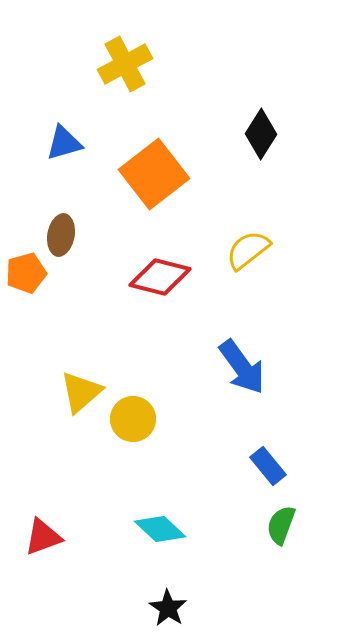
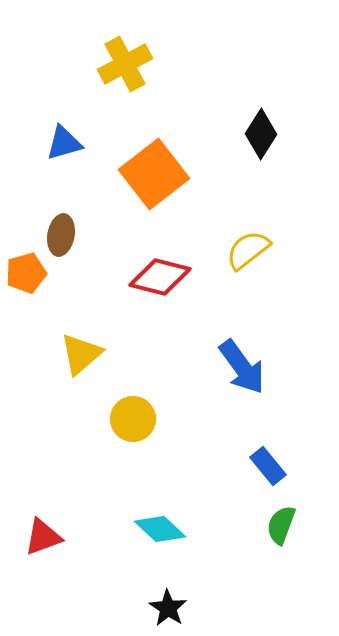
yellow triangle: moved 38 px up
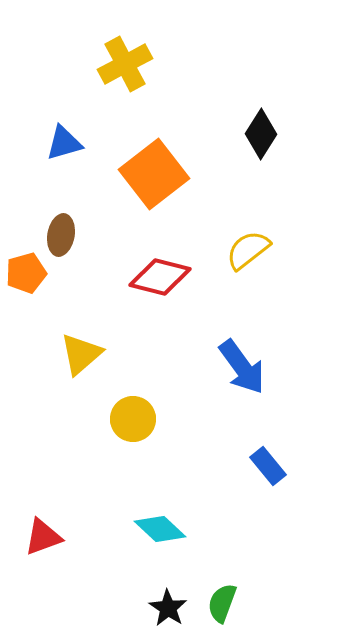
green semicircle: moved 59 px left, 78 px down
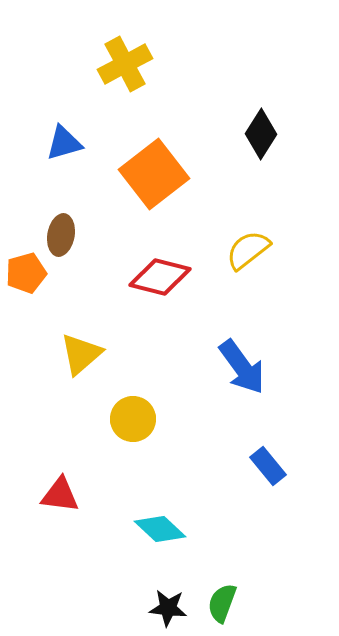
red triangle: moved 17 px right, 42 px up; rotated 27 degrees clockwise
black star: rotated 27 degrees counterclockwise
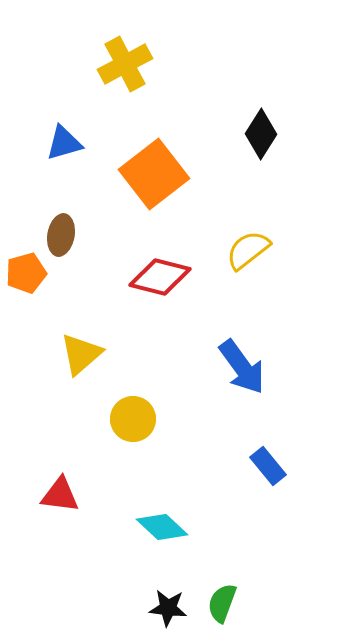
cyan diamond: moved 2 px right, 2 px up
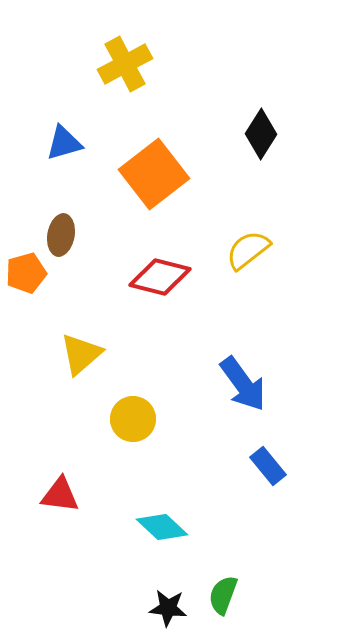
blue arrow: moved 1 px right, 17 px down
green semicircle: moved 1 px right, 8 px up
